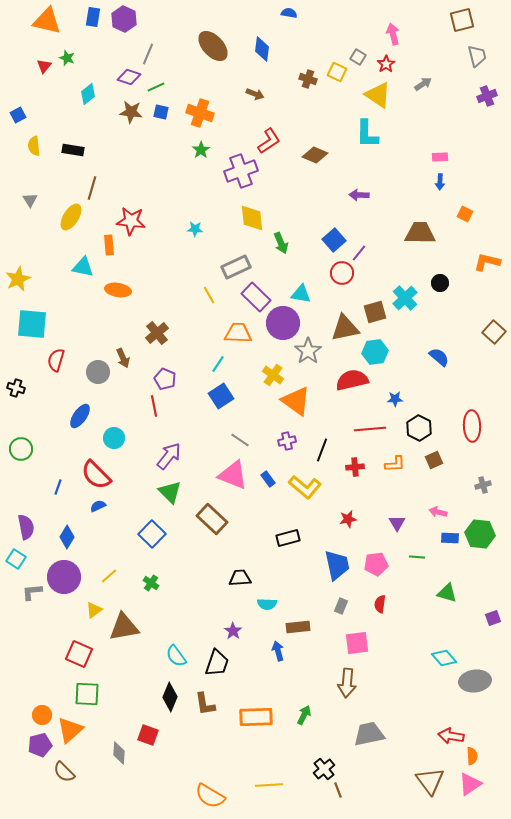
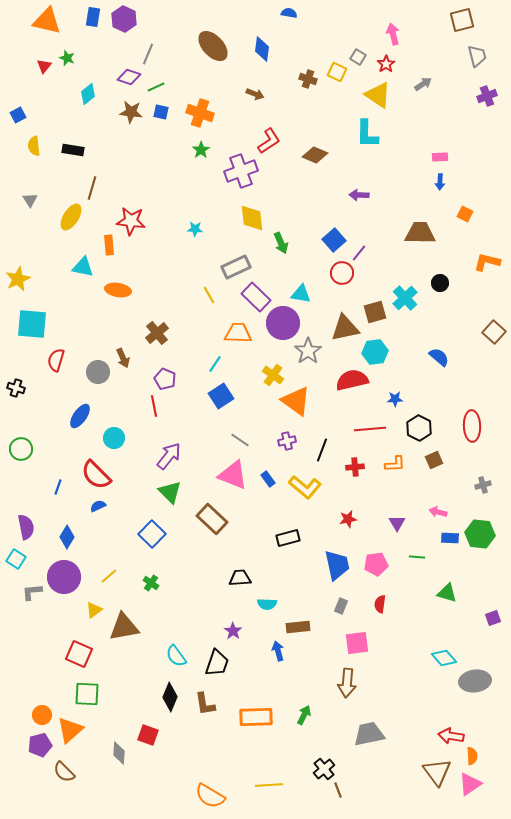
cyan line at (218, 364): moved 3 px left
brown triangle at (430, 781): moved 7 px right, 9 px up
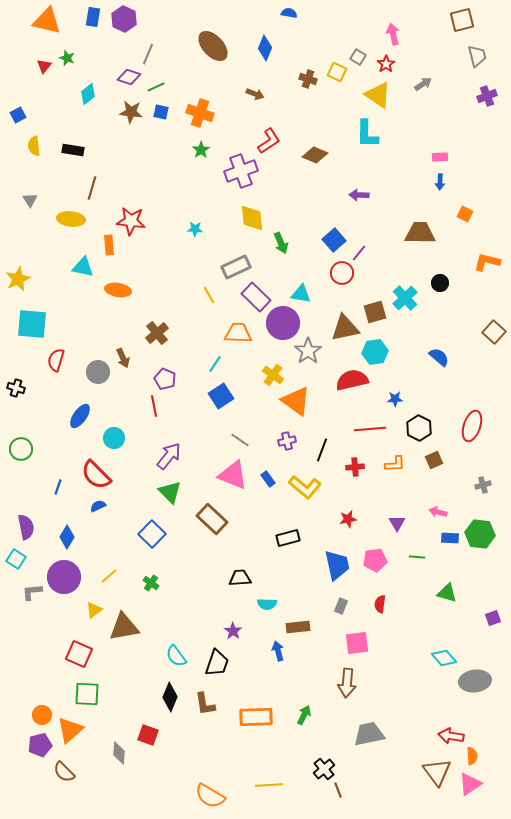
blue diamond at (262, 49): moved 3 px right, 1 px up; rotated 15 degrees clockwise
yellow ellipse at (71, 217): moved 2 px down; rotated 64 degrees clockwise
red ellipse at (472, 426): rotated 20 degrees clockwise
pink pentagon at (376, 564): moved 1 px left, 4 px up
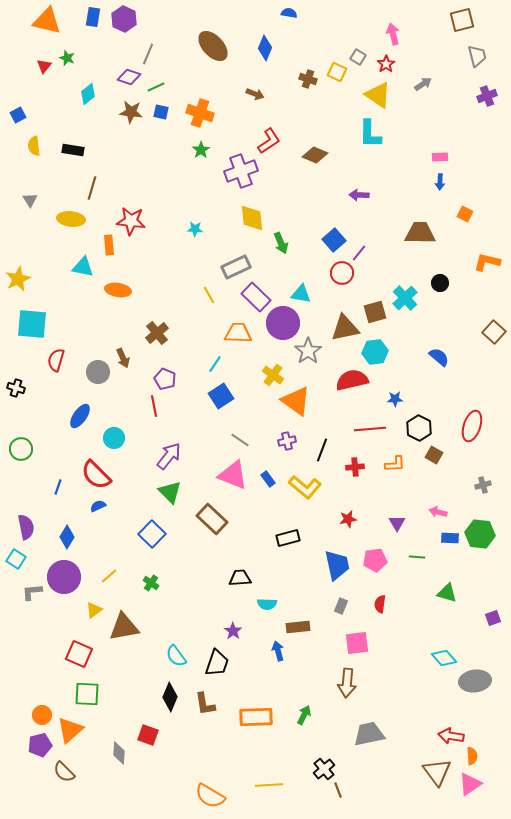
cyan L-shape at (367, 134): moved 3 px right
brown square at (434, 460): moved 5 px up; rotated 36 degrees counterclockwise
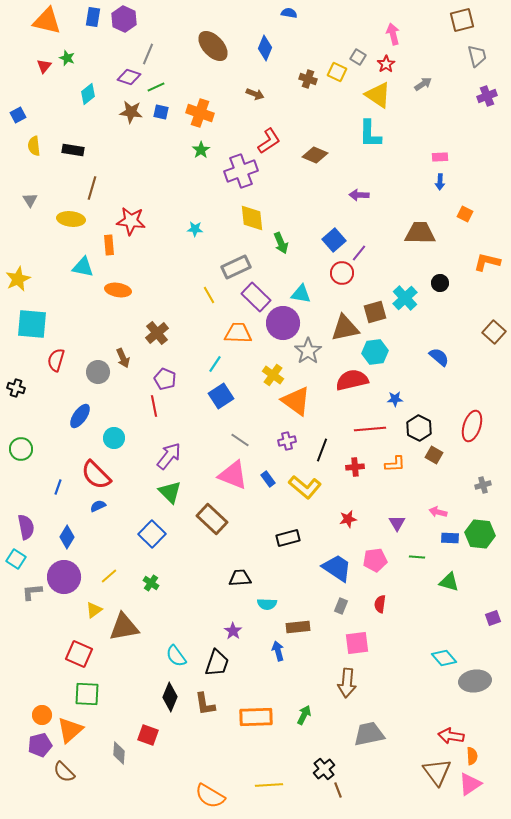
blue trapezoid at (337, 565): moved 3 px down; rotated 44 degrees counterclockwise
green triangle at (447, 593): moved 2 px right, 11 px up
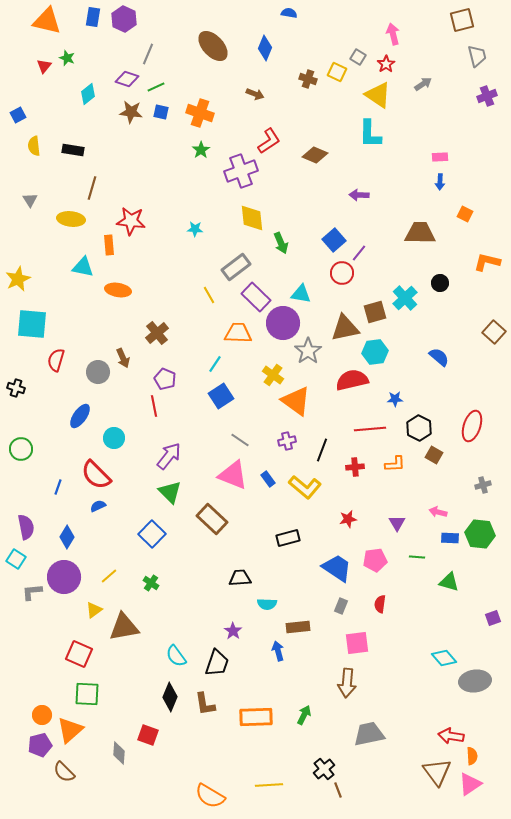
purple diamond at (129, 77): moved 2 px left, 2 px down
gray rectangle at (236, 267): rotated 12 degrees counterclockwise
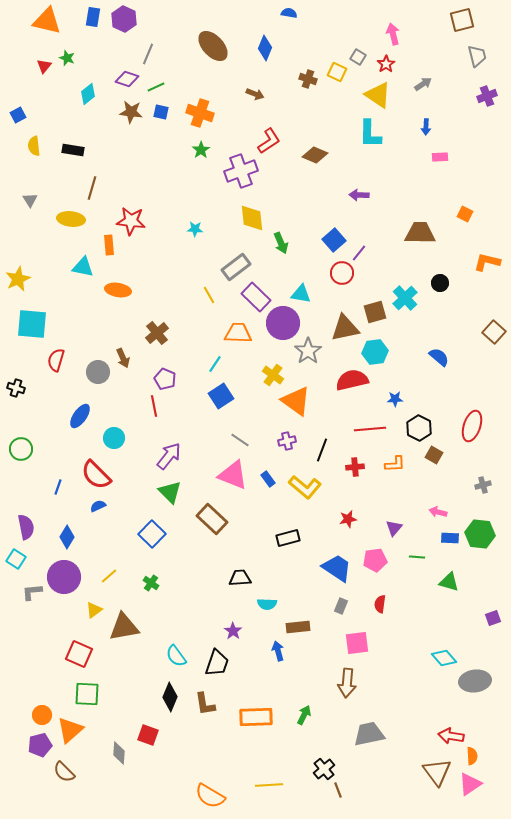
blue arrow at (440, 182): moved 14 px left, 55 px up
purple triangle at (397, 523): moved 3 px left, 5 px down; rotated 12 degrees clockwise
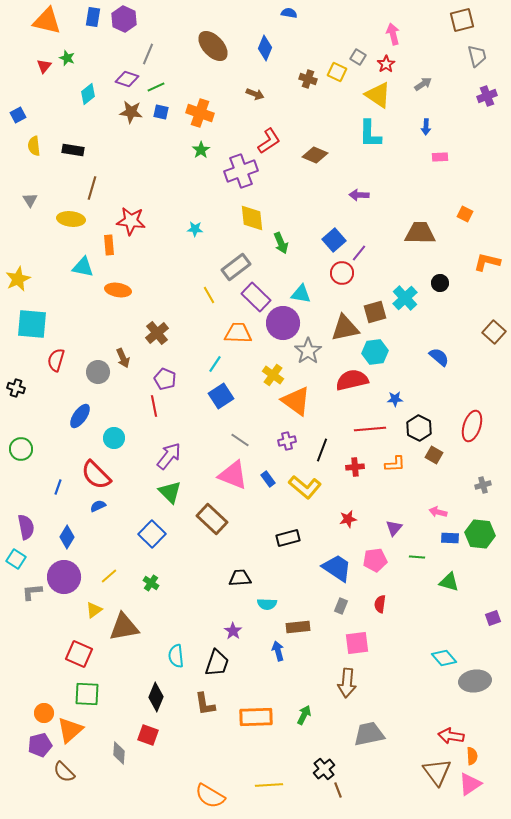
cyan semicircle at (176, 656): rotated 30 degrees clockwise
black diamond at (170, 697): moved 14 px left
orange circle at (42, 715): moved 2 px right, 2 px up
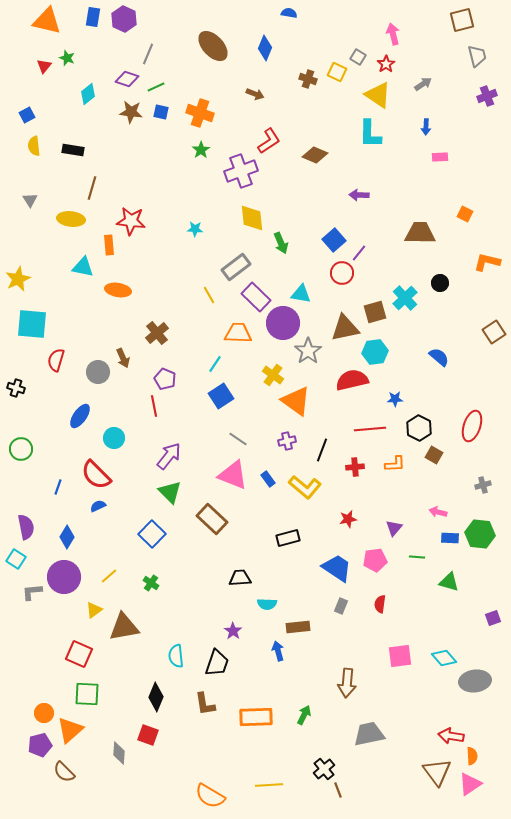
blue square at (18, 115): moved 9 px right
brown square at (494, 332): rotated 15 degrees clockwise
gray line at (240, 440): moved 2 px left, 1 px up
pink square at (357, 643): moved 43 px right, 13 px down
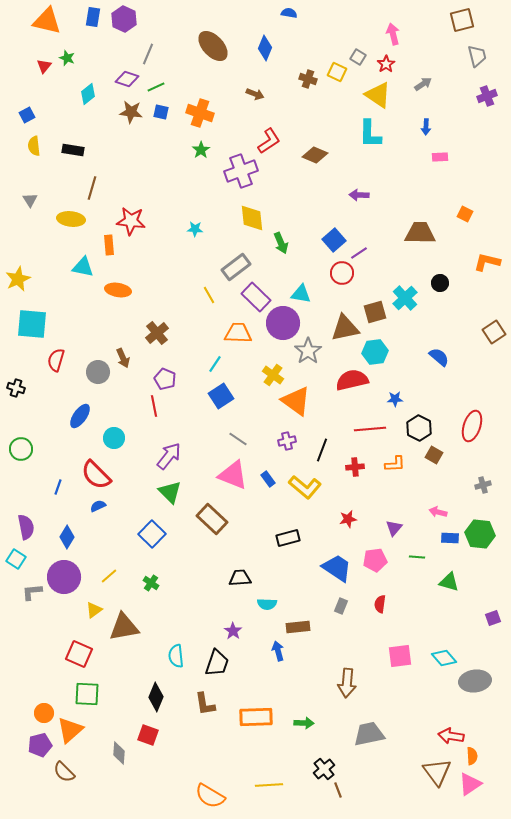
purple line at (359, 253): rotated 18 degrees clockwise
green arrow at (304, 715): moved 8 px down; rotated 66 degrees clockwise
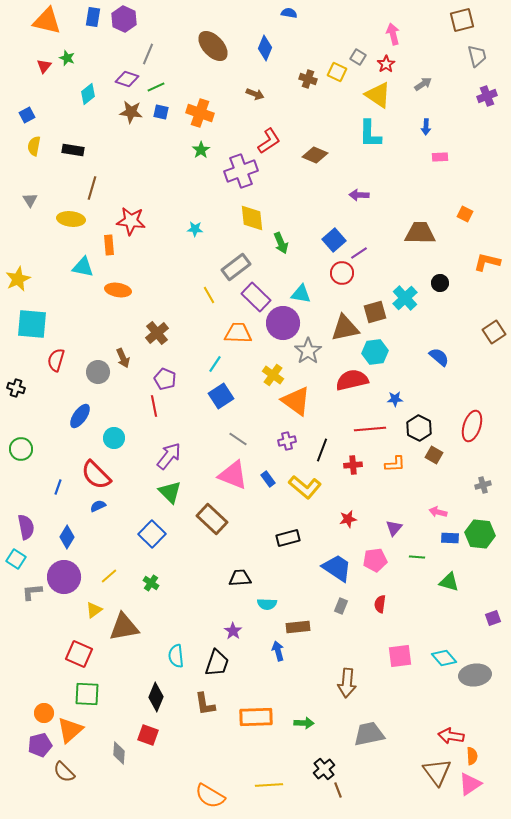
yellow semicircle at (34, 146): rotated 18 degrees clockwise
red cross at (355, 467): moved 2 px left, 2 px up
gray ellipse at (475, 681): moved 6 px up
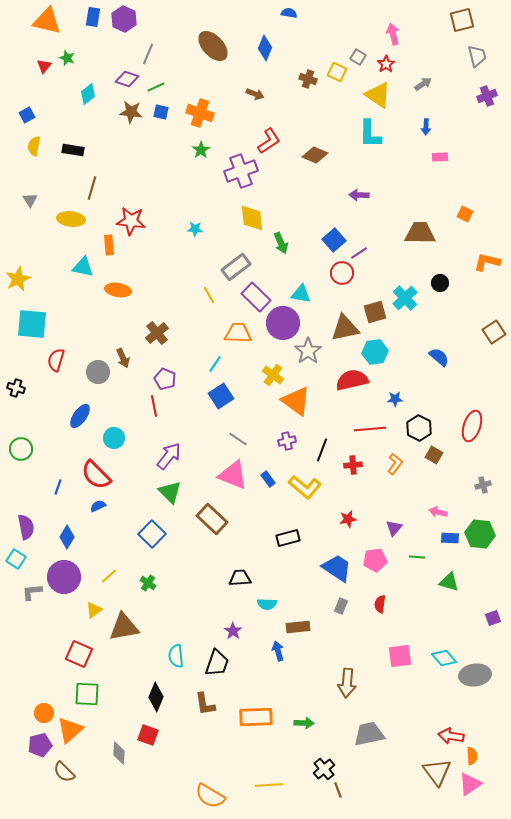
orange L-shape at (395, 464): rotated 50 degrees counterclockwise
green cross at (151, 583): moved 3 px left
